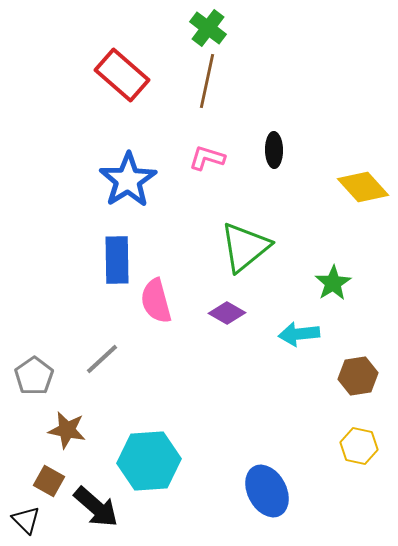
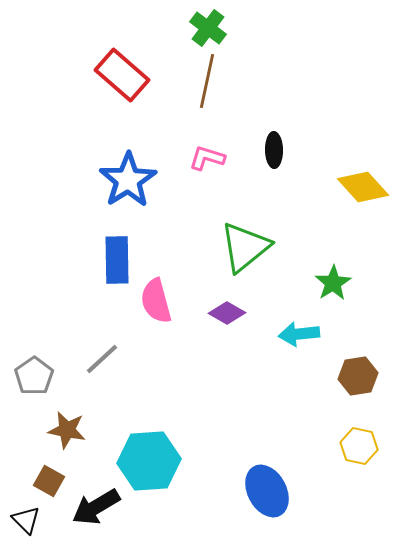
black arrow: rotated 108 degrees clockwise
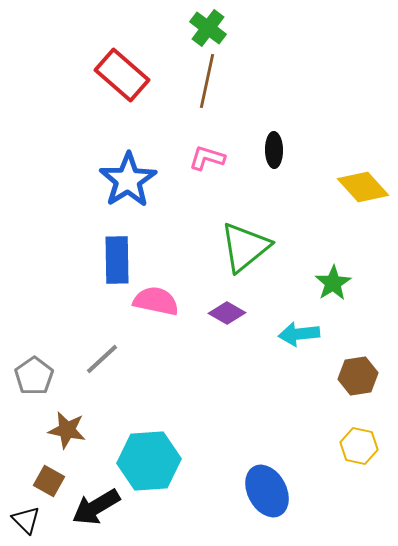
pink semicircle: rotated 117 degrees clockwise
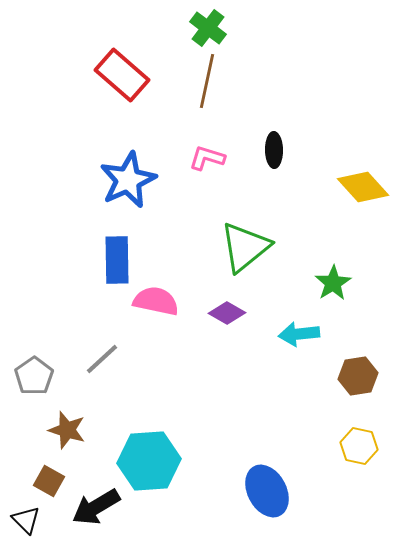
blue star: rotated 8 degrees clockwise
brown star: rotated 6 degrees clockwise
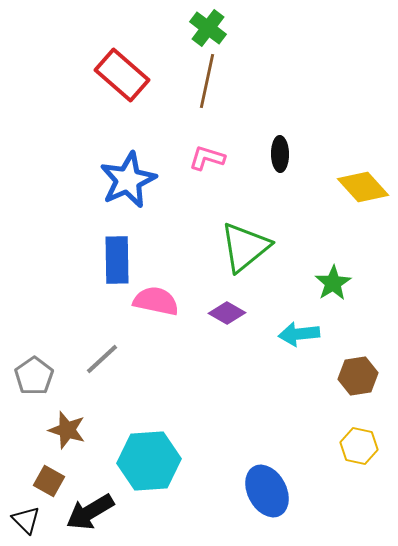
black ellipse: moved 6 px right, 4 px down
black arrow: moved 6 px left, 5 px down
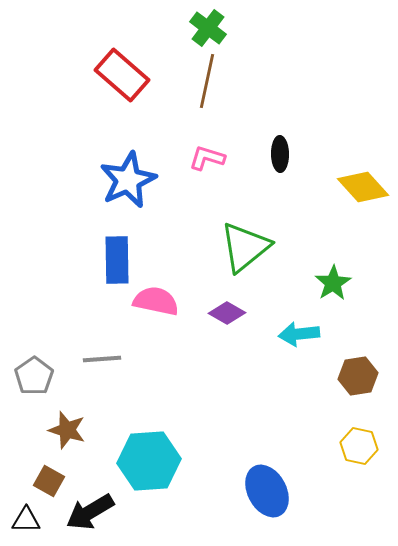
gray line: rotated 39 degrees clockwise
black triangle: rotated 44 degrees counterclockwise
